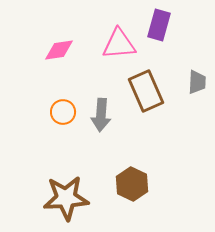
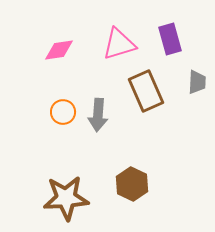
purple rectangle: moved 11 px right, 14 px down; rotated 32 degrees counterclockwise
pink triangle: rotated 12 degrees counterclockwise
gray arrow: moved 3 px left
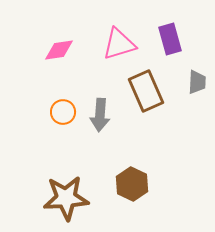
gray arrow: moved 2 px right
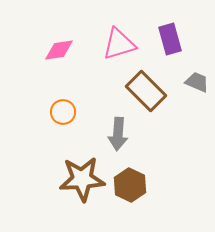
gray trapezoid: rotated 70 degrees counterclockwise
brown rectangle: rotated 21 degrees counterclockwise
gray arrow: moved 18 px right, 19 px down
brown hexagon: moved 2 px left, 1 px down
brown star: moved 16 px right, 19 px up
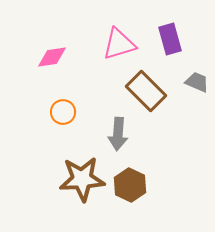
pink diamond: moved 7 px left, 7 px down
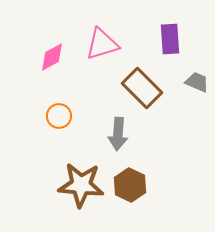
purple rectangle: rotated 12 degrees clockwise
pink triangle: moved 17 px left
pink diamond: rotated 20 degrees counterclockwise
brown rectangle: moved 4 px left, 3 px up
orange circle: moved 4 px left, 4 px down
brown star: moved 1 px left, 6 px down; rotated 9 degrees clockwise
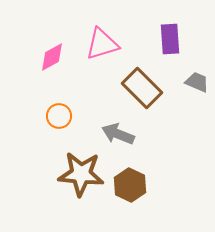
gray arrow: rotated 108 degrees clockwise
brown star: moved 11 px up
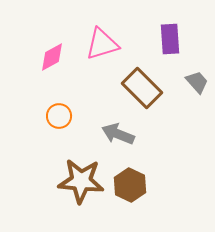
gray trapezoid: rotated 25 degrees clockwise
brown star: moved 7 px down
